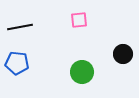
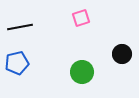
pink square: moved 2 px right, 2 px up; rotated 12 degrees counterclockwise
black circle: moved 1 px left
blue pentagon: rotated 20 degrees counterclockwise
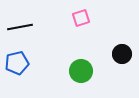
green circle: moved 1 px left, 1 px up
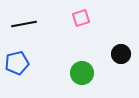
black line: moved 4 px right, 3 px up
black circle: moved 1 px left
green circle: moved 1 px right, 2 px down
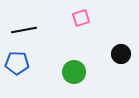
black line: moved 6 px down
blue pentagon: rotated 15 degrees clockwise
green circle: moved 8 px left, 1 px up
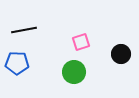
pink square: moved 24 px down
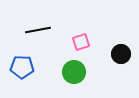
black line: moved 14 px right
blue pentagon: moved 5 px right, 4 px down
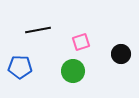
blue pentagon: moved 2 px left
green circle: moved 1 px left, 1 px up
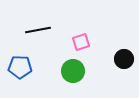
black circle: moved 3 px right, 5 px down
